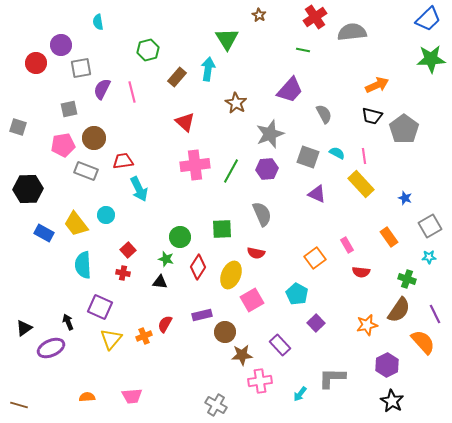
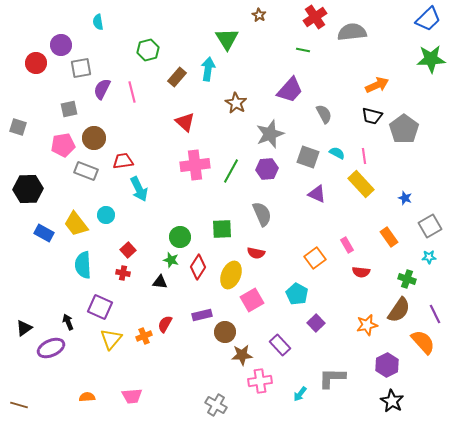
green star at (166, 259): moved 5 px right, 1 px down
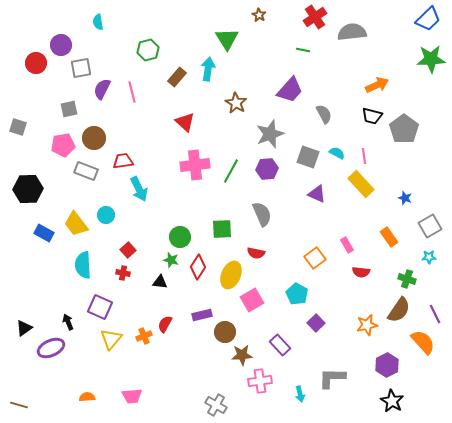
cyan arrow at (300, 394): rotated 49 degrees counterclockwise
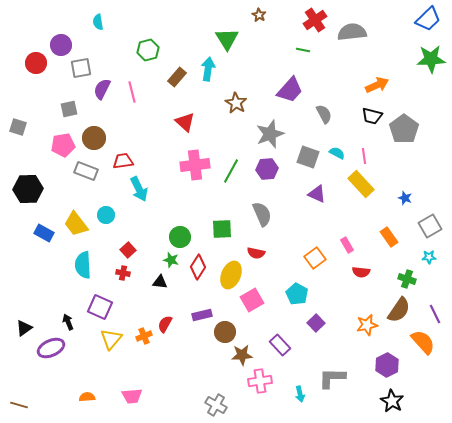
red cross at (315, 17): moved 3 px down
